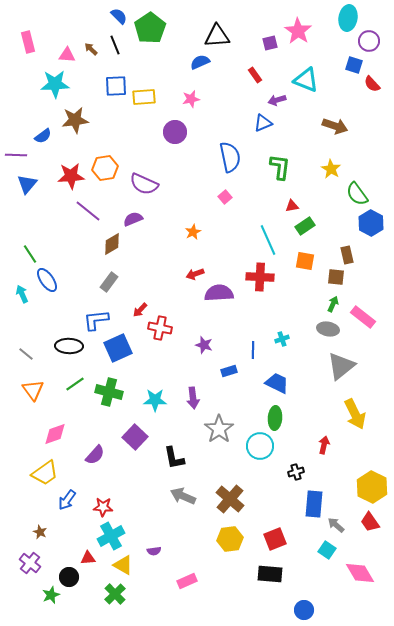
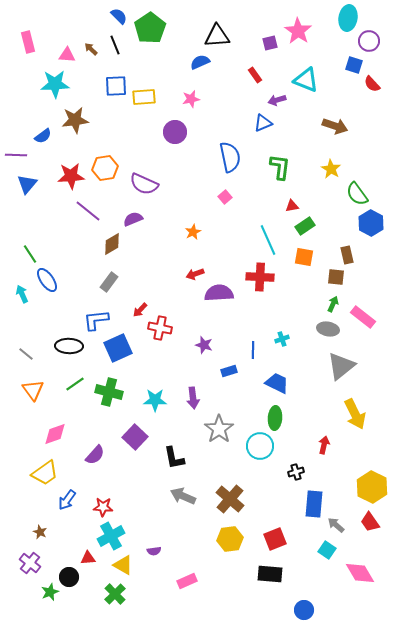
orange square at (305, 261): moved 1 px left, 4 px up
green star at (51, 595): moved 1 px left, 3 px up
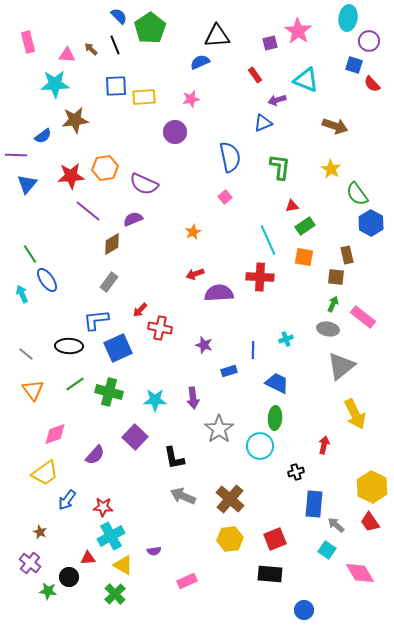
cyan cross at (282, 339): moved 4 px right
green star at (50, 592): moved 2 px left, 1 px up; rotated 30 degrees clockwise
